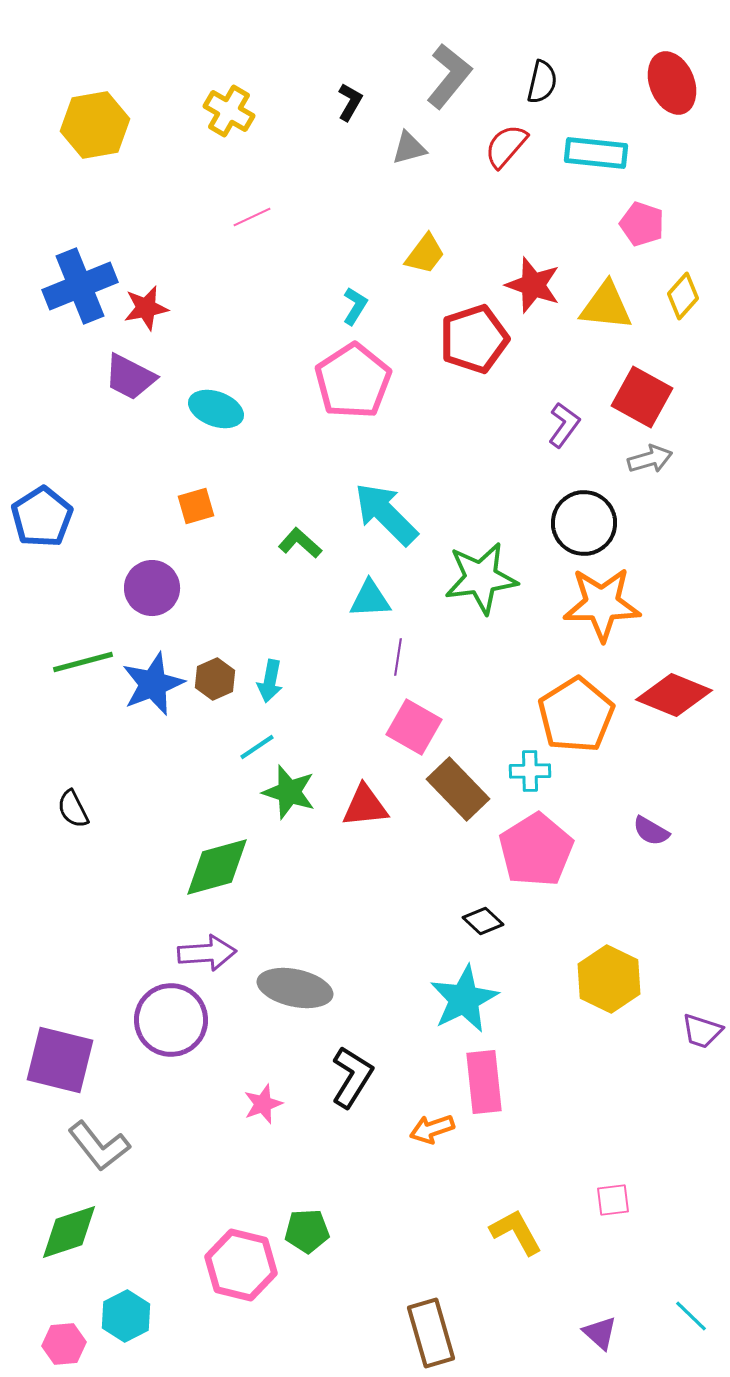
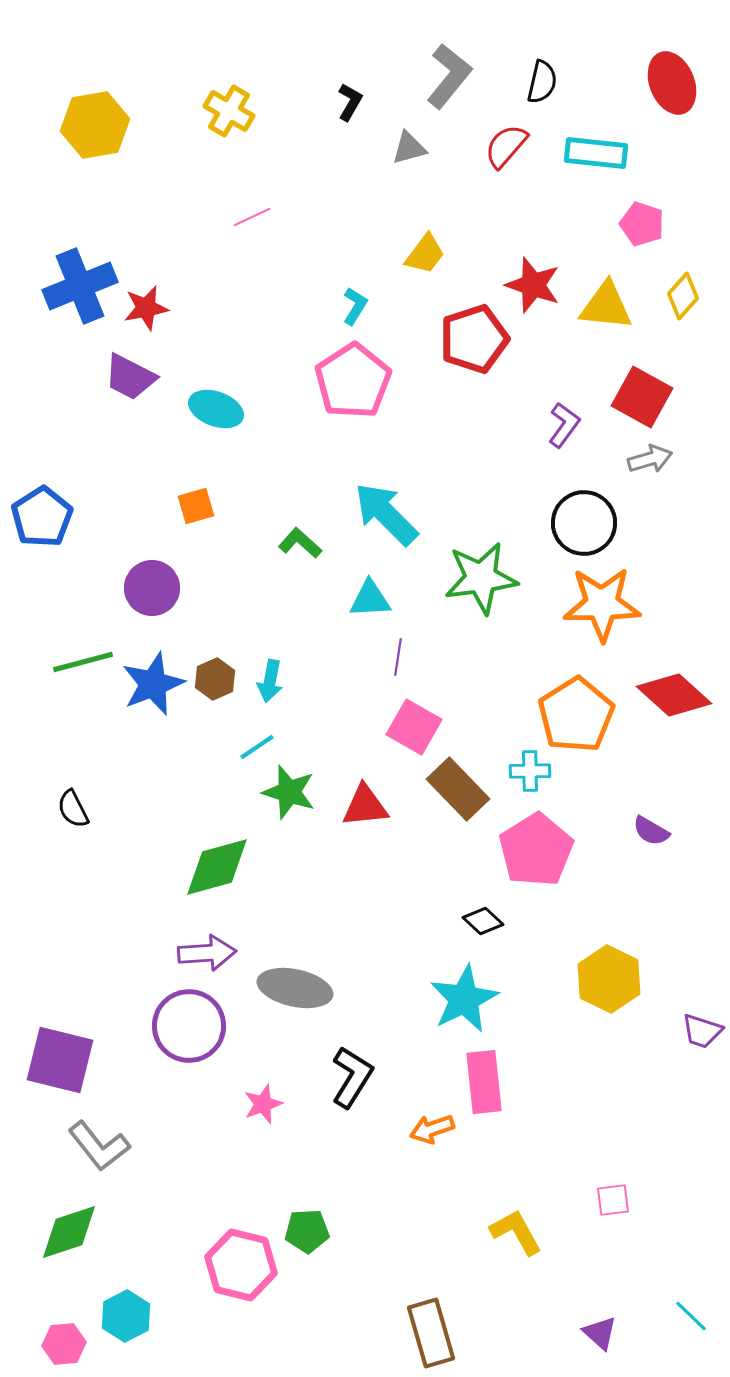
red diamond at (674, 695): rotated 20 degrees clockwise
purple circle at (171, 1020): moved 18 px right, 6 px down
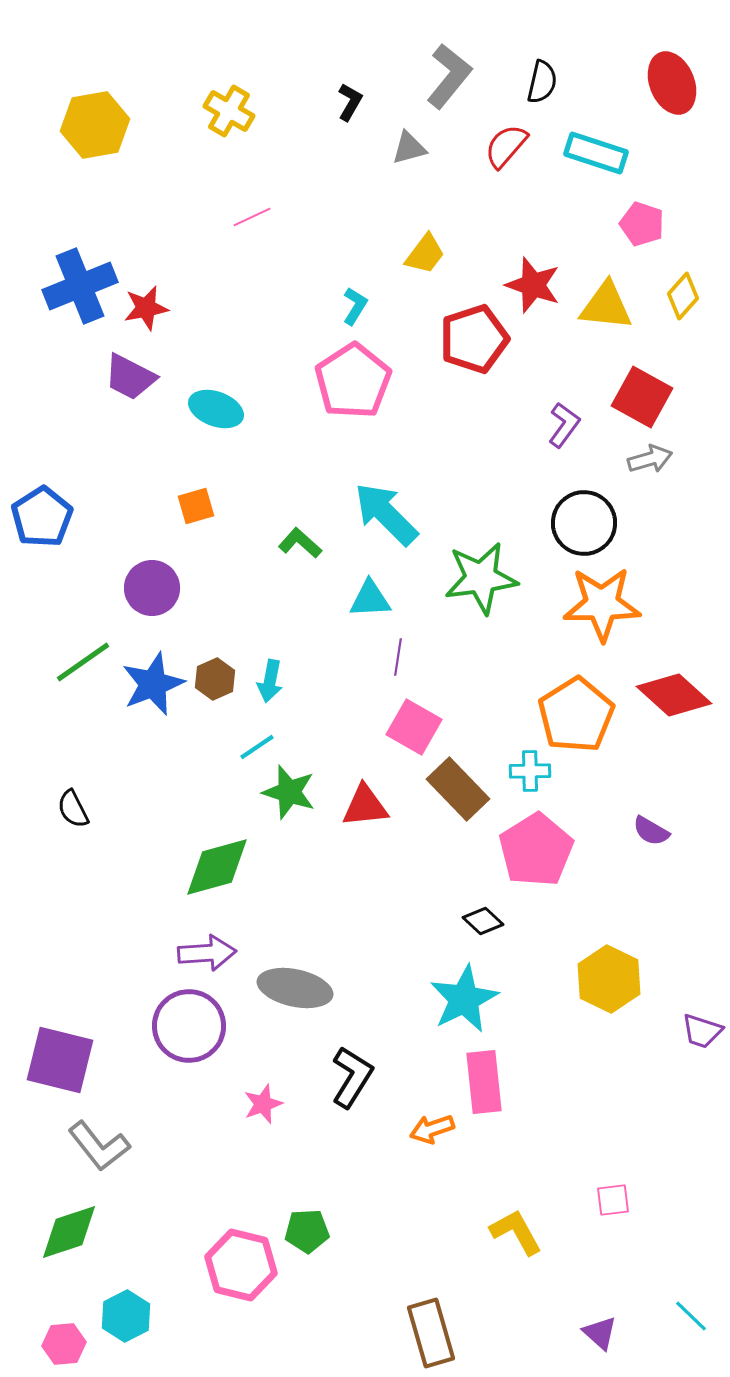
cyan rectangle at (596, 153): rotated 12 degrees clockwise
green line at (83, 662): rotated 20 degrees counterclockwise
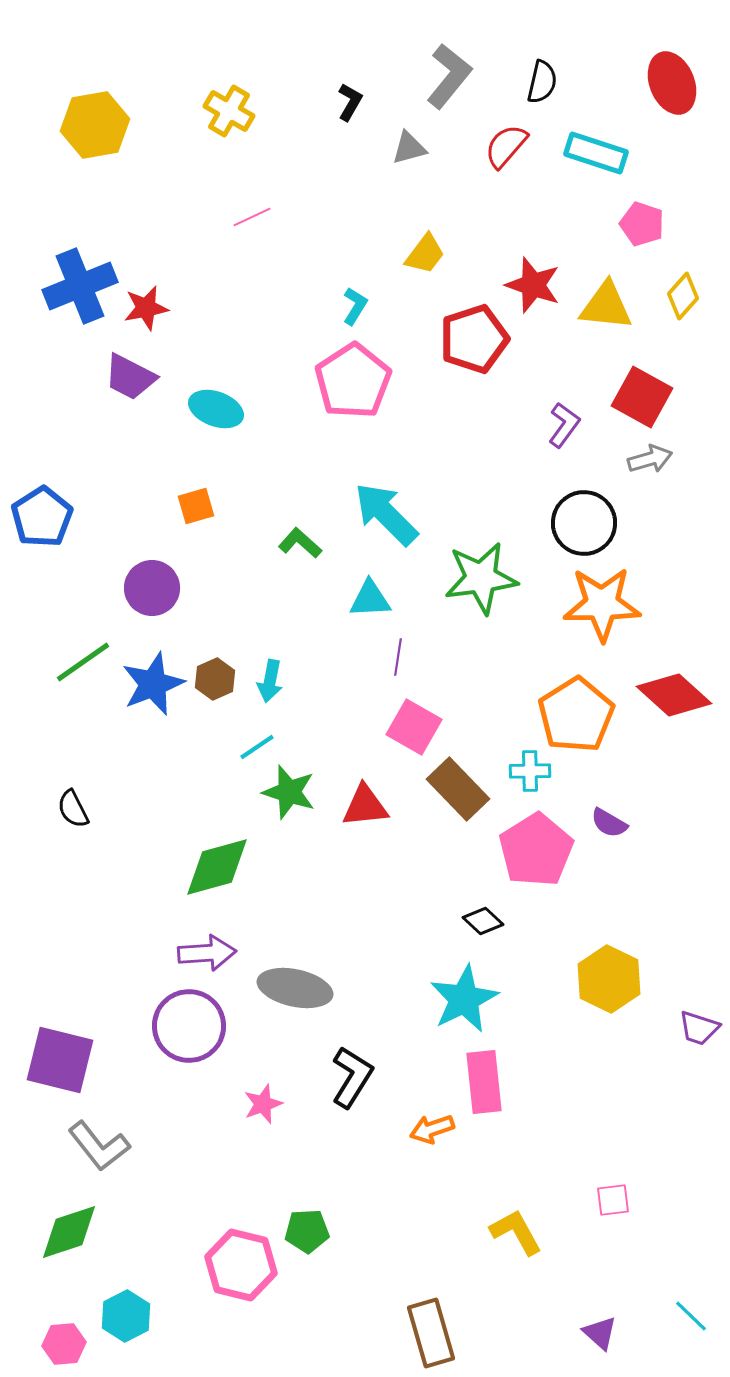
purple semicircle at (651, 831): moved 42 px left, 8 px up
purple trapezoid at (702, 1031): moved 3 px left, 3 px up
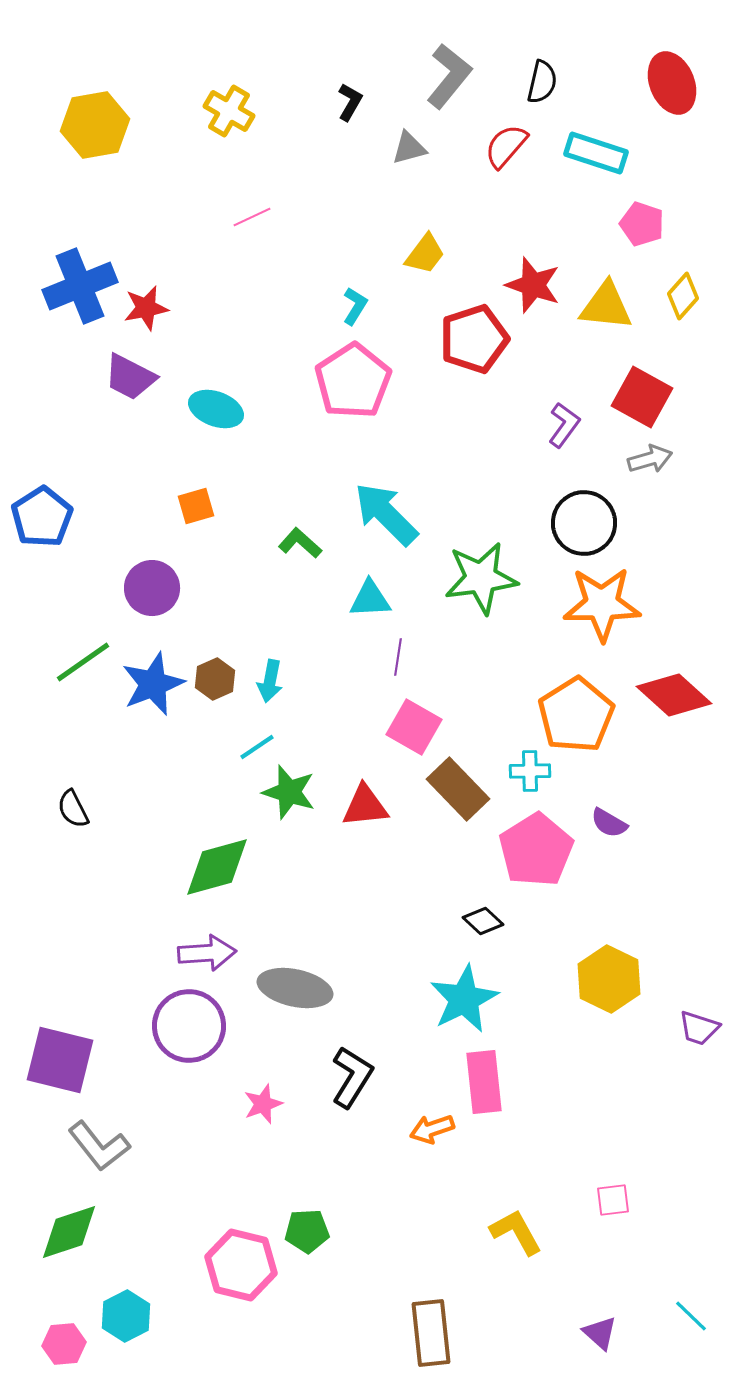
brown rectangle at (431, 1333): rotated 10 degrees clockwise
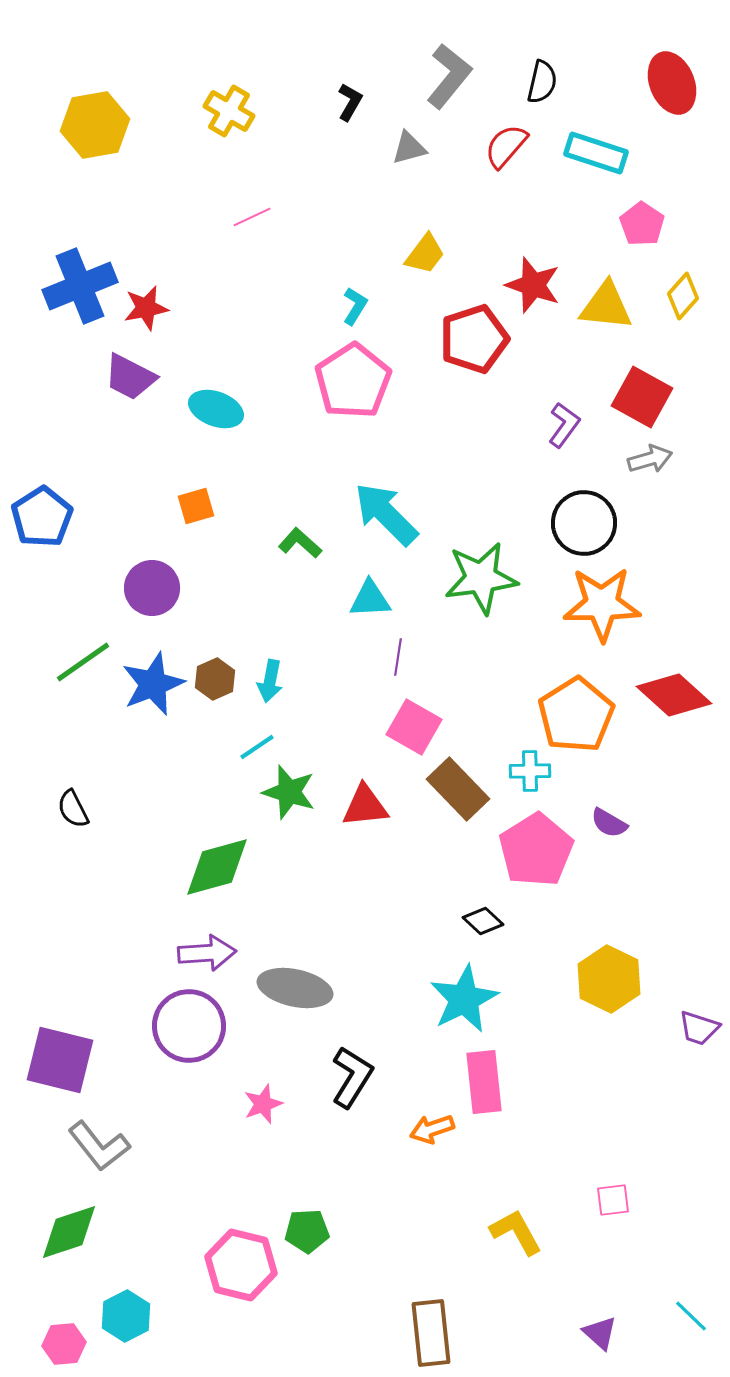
pink pentagon at (642, 224): rotated 15 degrees clockwise
